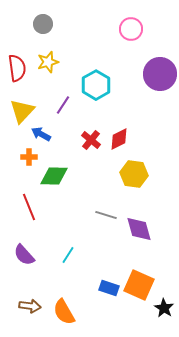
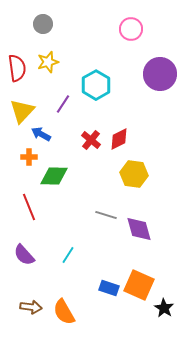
purple line: moved 1 px up
brown arrow: moved 1 px right, 1 px down
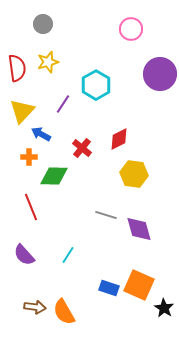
red cross: moved 9 px left, 8 px down
red line: moved 2 px right
brown arrow: moved 4 px right
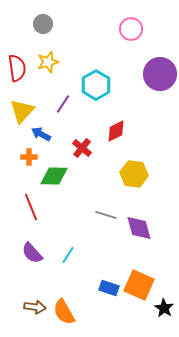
red diamond: moved 3 px left, 8 px up
purple diamond: moved 1 px up
purple semicircle: moved 8 px right, 2 px up
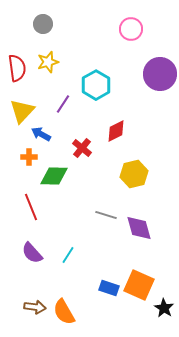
yellow hexagon: rotated 20 degrees counterclockwise
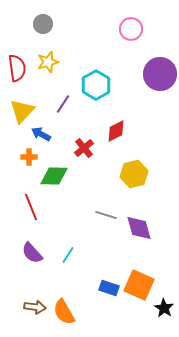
red cross: moved 2 px right; rotated 12 degrees clockwise
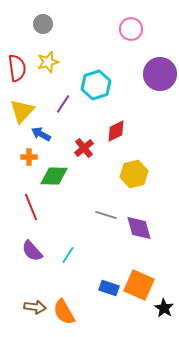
cyan hexagon: rotated 12 degrees clockwise
purple semicircle: moved 2 px up
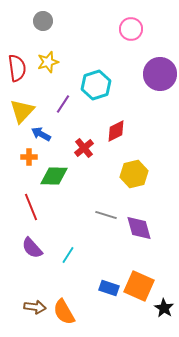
gray circle: moved 3 px up
purple semicircle: moved 3 px up
orange square: moved 1 px down
